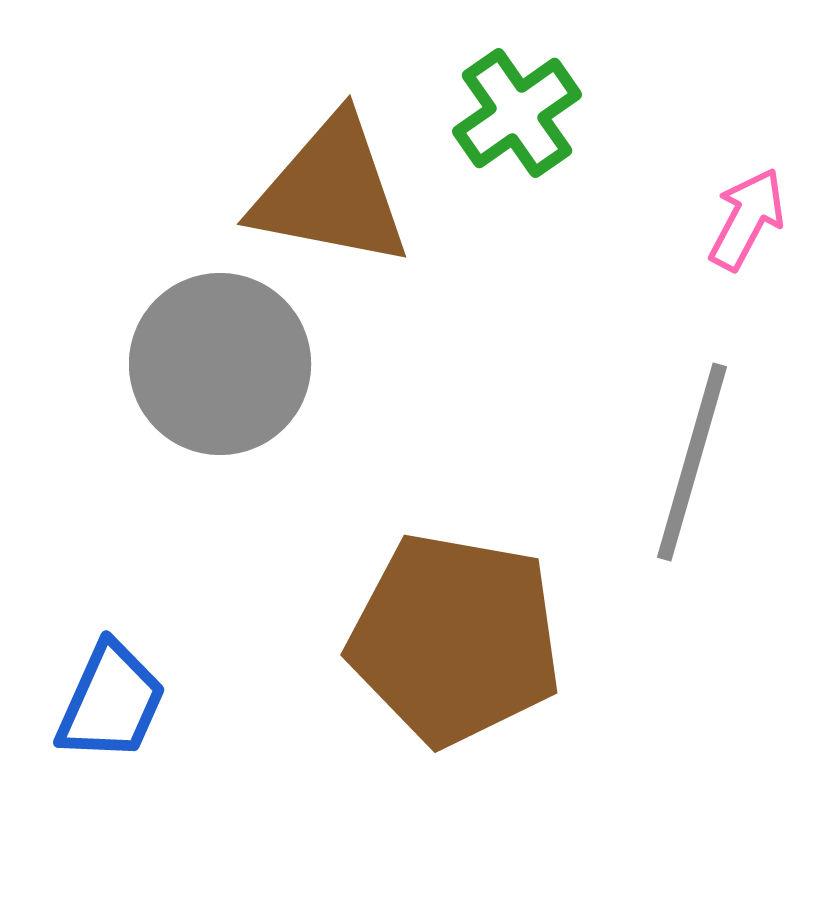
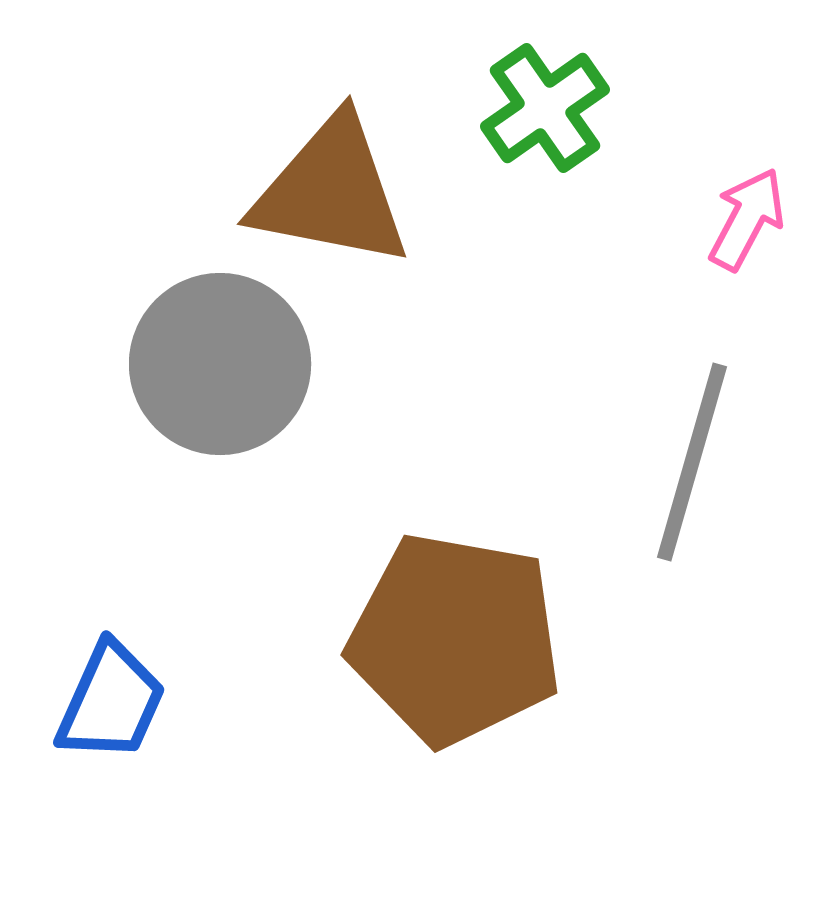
green cross: moved 28 px right, 5 px up
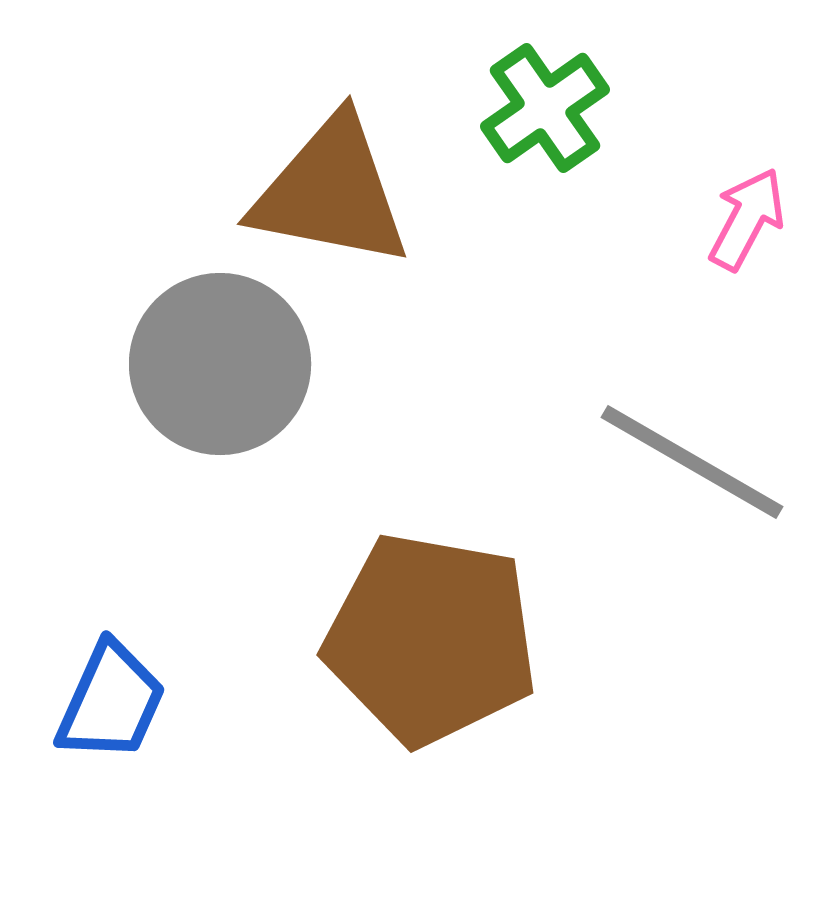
gray line: rotated 76 degrees counterclockwise
brown pentagon: moved 24 px left
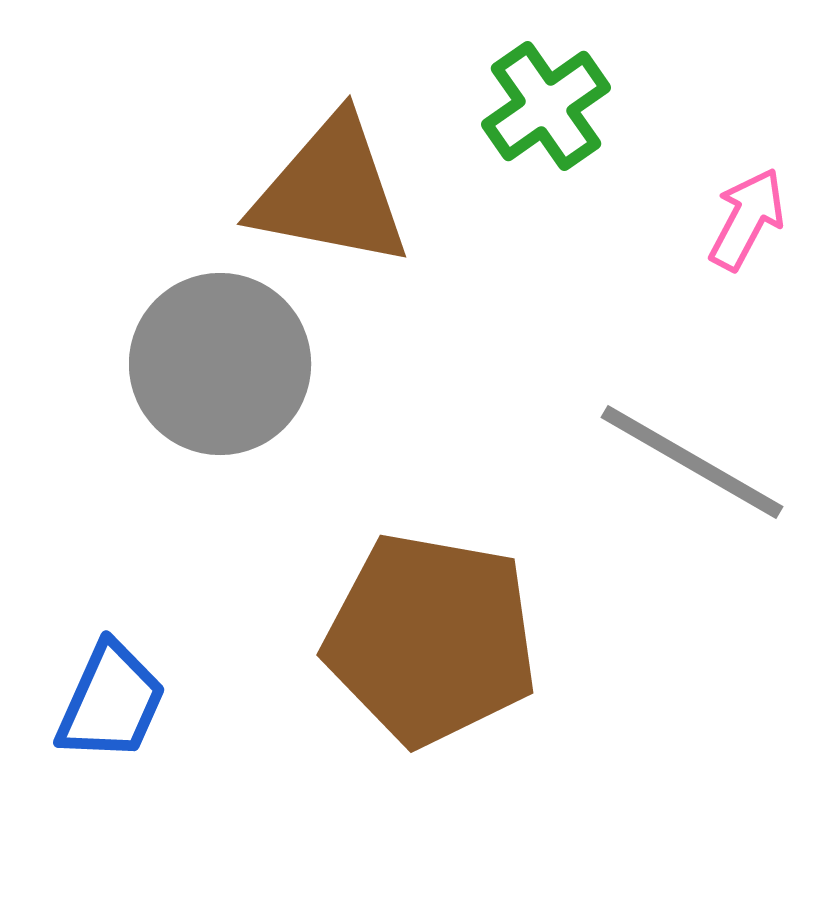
green cross: moved 1 px right, 2 px up
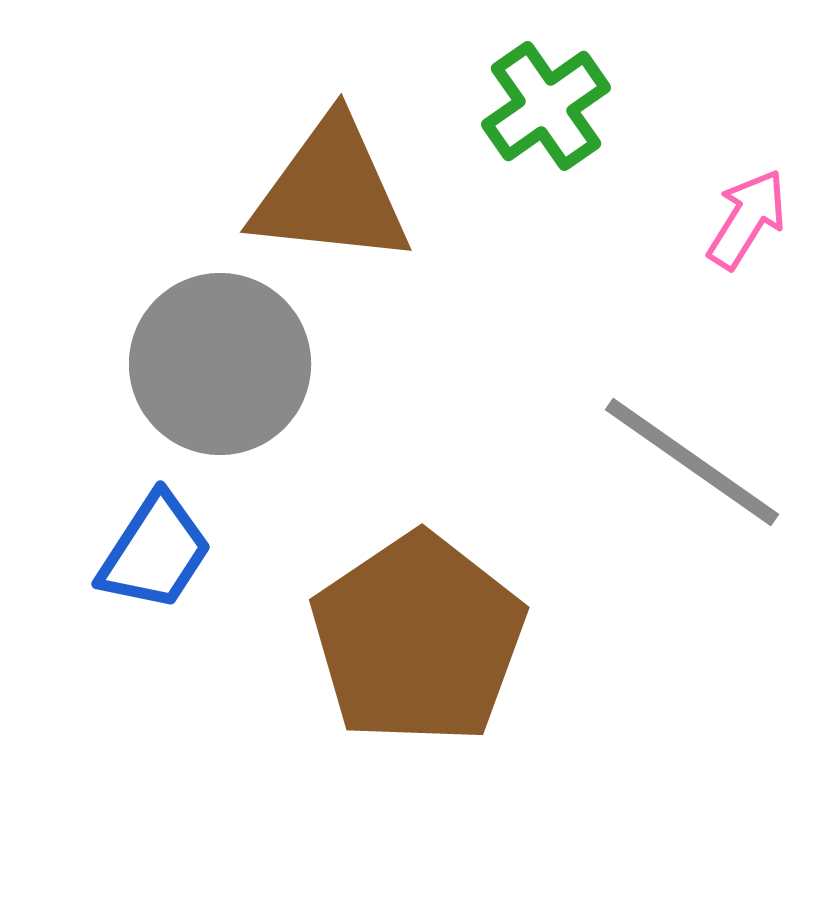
brown triangle: rotated 5 degrees counterclockwise
pink arrow: rotated 4 degrees clockwise
gray line: rotated 5 degrees clockwise
brown pentagon: moved 13 px left; rotated 28 degrees clockwise
blue trapezoid: moved 44 px right, 150 px up; rotated 9 degrees clockwise
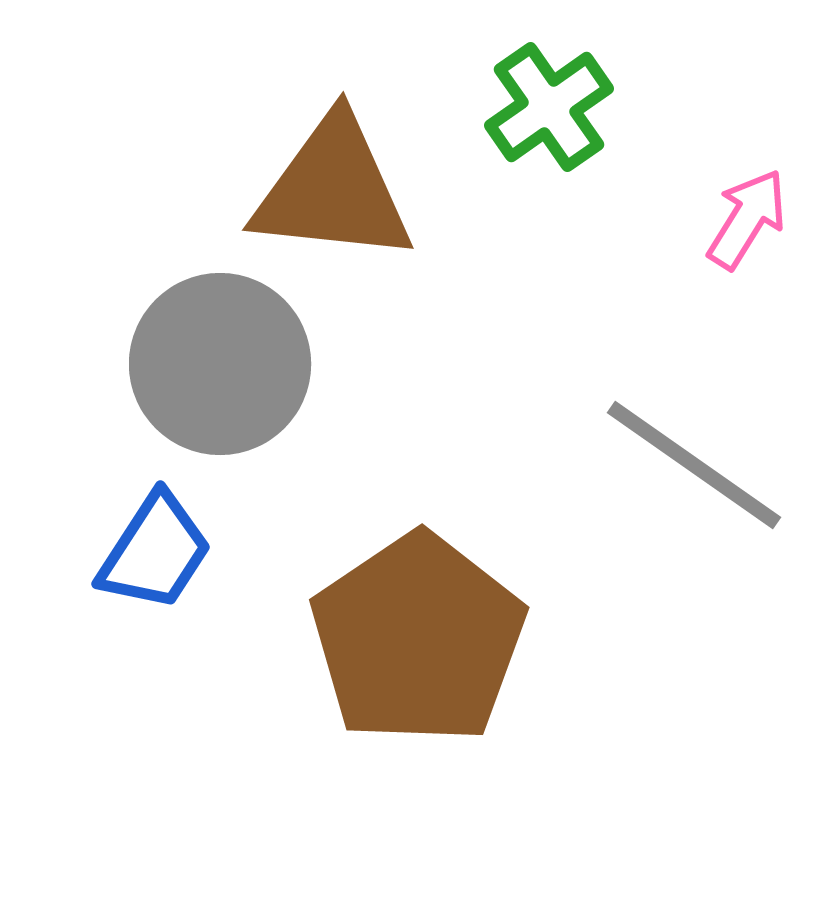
green cross: moved 3 px right, 1 px down
brown triangle: moved 2 px right, 2 px up
gray line: moved 2 px right, 3 px down
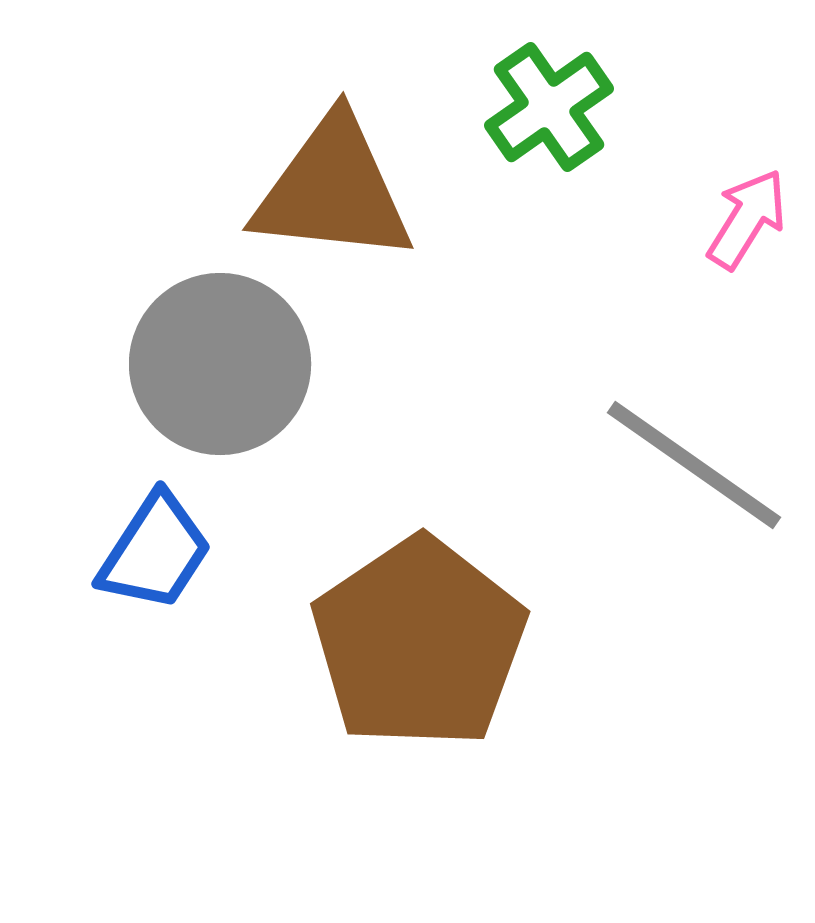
brown pentagon: moved 1 px right, 4 px down
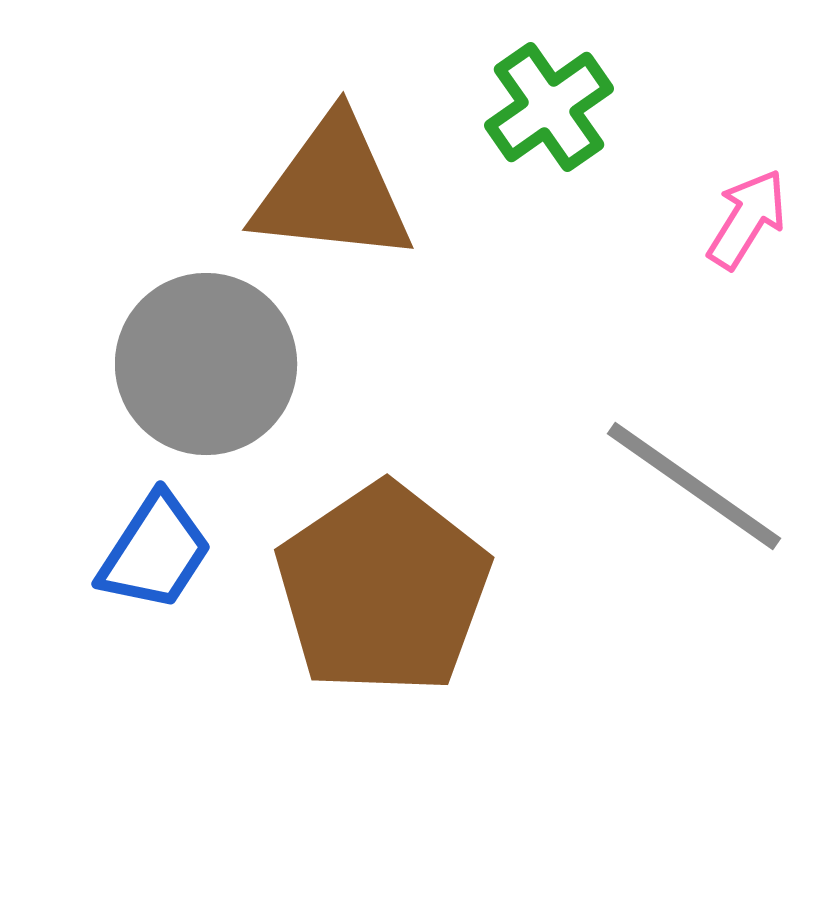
gray circle: moved 14 px left
gray line: moved 21 px down
brown pentagon: moved 36 px left, 54 px up
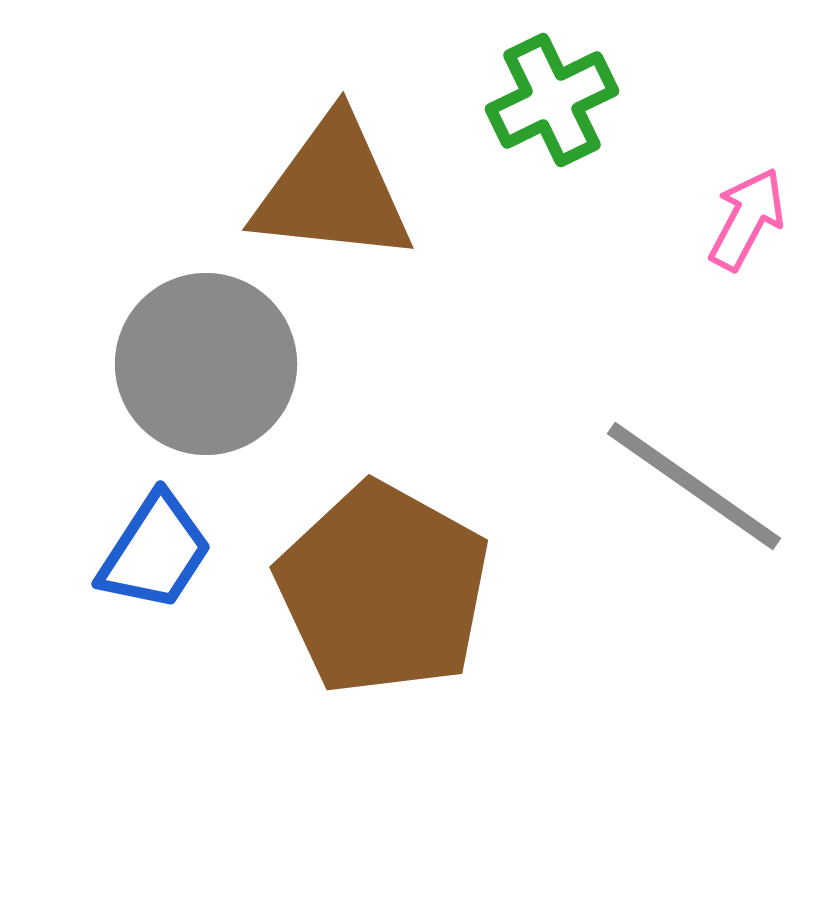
green cross: moved 3 px right, 7 px up; rotated 9 degrees clockwise
pink arrow: rotated 4 degrees counterclockwise
brown pentagon: rotated 9 degrees counterclockwise
